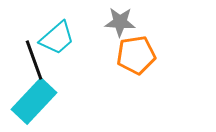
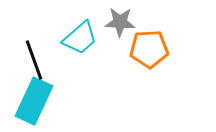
cyan trapezoid: moved 23 px right
orange pentagon: moved 13 px right, 6 px up; rotated 6 degrees clockwise
cyan rectangle: rotated 18 degrees counterclockwise
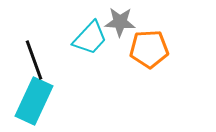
cyan trapezoid: moved 10 px right; rotated 6 degrees counterclockwise
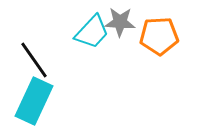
cyan trapezoid: moved 2 px right, 6 px up
orange pentagon: moved 10 px right, 13 px up
black line: rotated 15 degrees counterclockwise
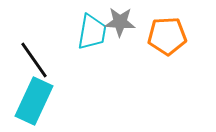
cyan trapezoid: rotated 33 degrees counterclockwise
orange pentagon: moved 8 px right
